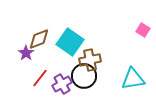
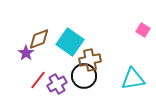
red line: moved 2 px left, 2 px down
purple cross: moved 5 px left
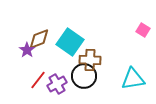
purple star: moved 1 px right, 3 px up
brown cross: rotated 15 degrees clockwise
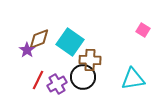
black circle: moved 1 px left, 1 px down
red line: rotated 12 degrees counterclockwise
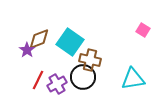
brown cross: rotated 10 degrees clockwise
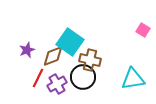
brown diamond: moved 14 px right, 17 px down
purple star: rotated 14 degrees clockwise
red line: moved 2 px up
